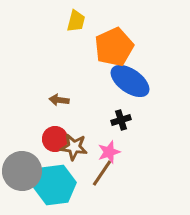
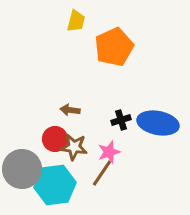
blue ellipse: moved 28 px right, 42 px down; rotated 24 degrees counterclockwise
brown arrow: moved 11 px right, 10 px down
gray circle: moved 2 px up
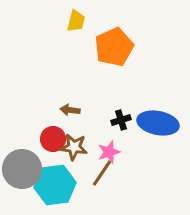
red circle: moved 2 px left
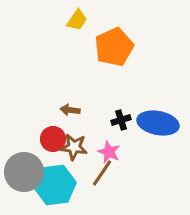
yellow trapezoid: moved 1 px right, 1 px up; rotated 20 degrees clockwise
pink star: rotated 30 degrees counterclockwise
gray circle: moved 2 px right, 3 px down
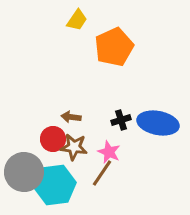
brown arrow: moved 1 px right, 7 px down
